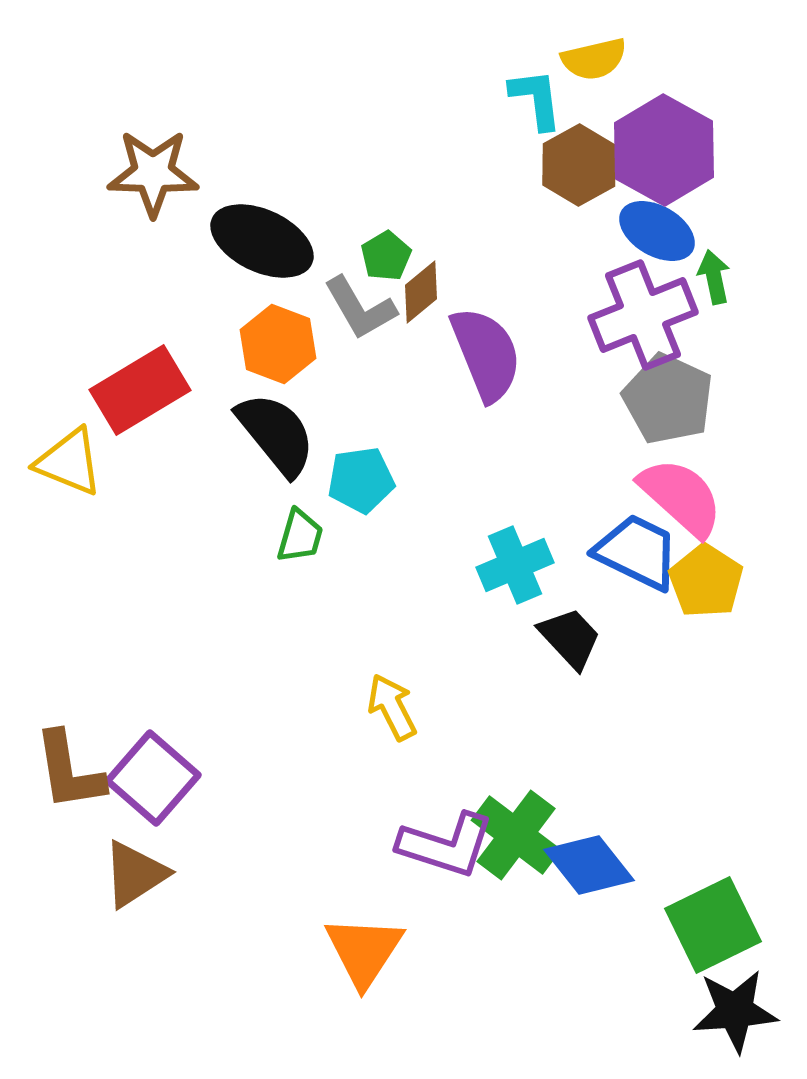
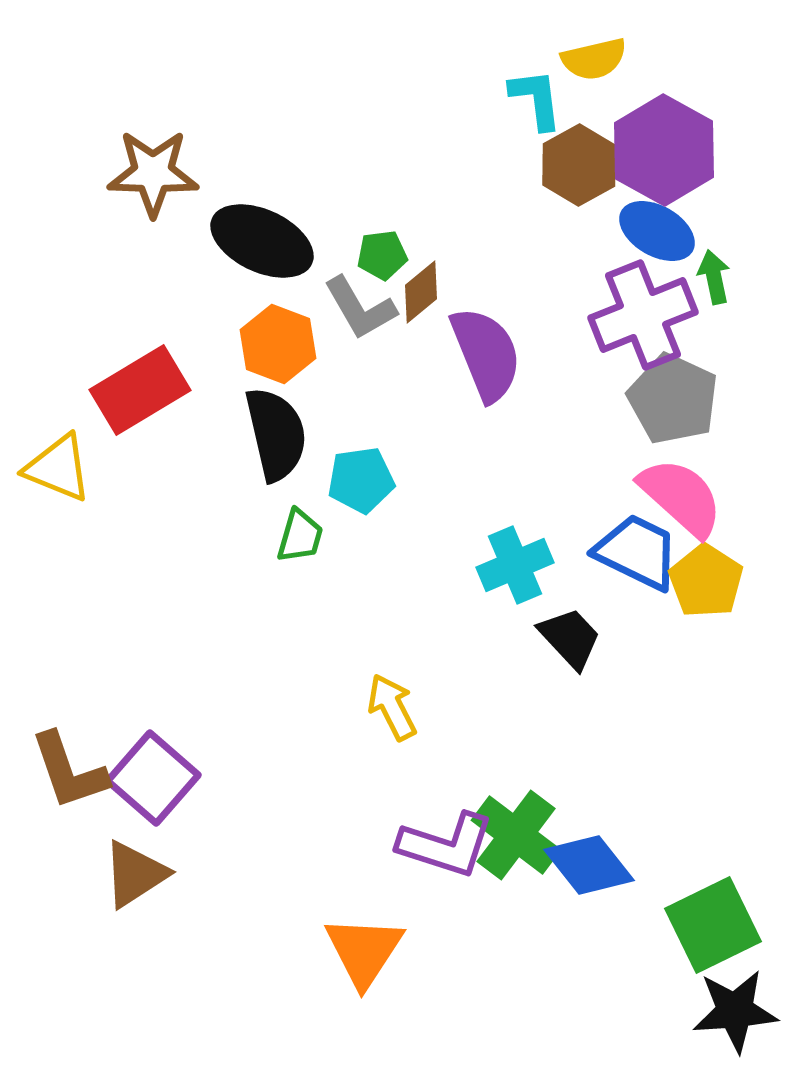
green pentagon: moved 4 px left, 1 px up; rotated 24 degrees clockwise
gray pentagon: moved 5 px right
black semicircle: rotated 26 degrees clockwise
yellow triangle: moved 11 px left, 6 px down
brown L-shape: rotated 10 degrees counterclockwise
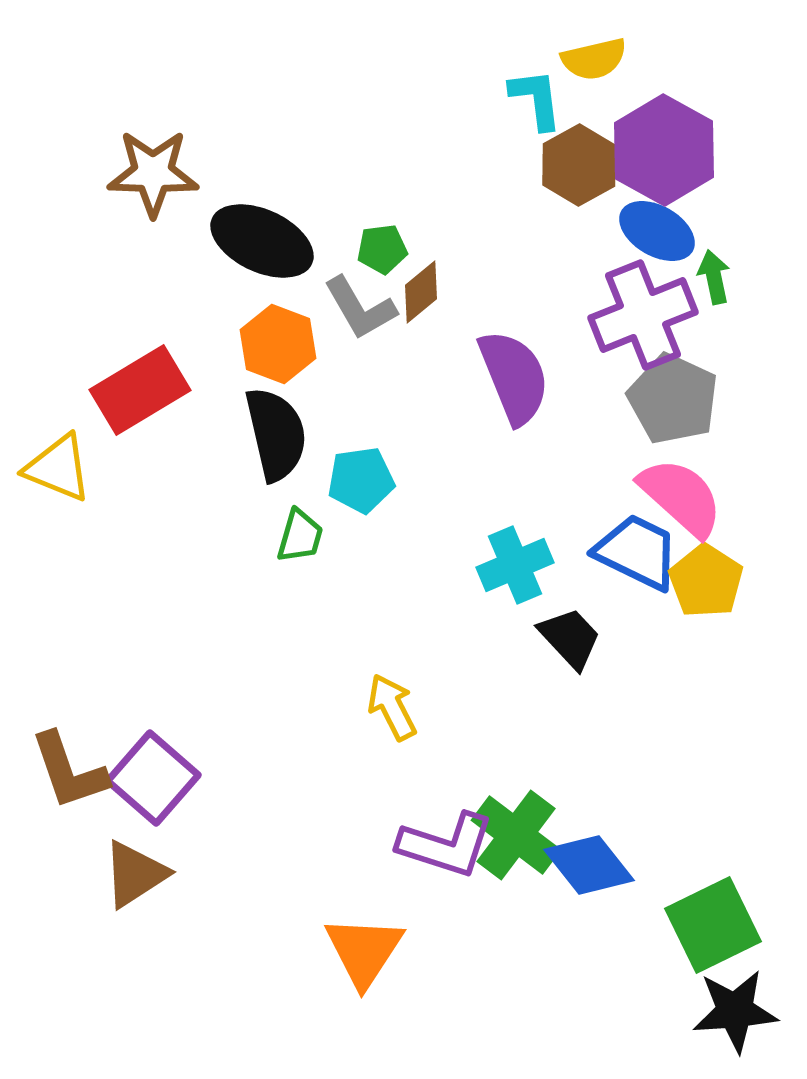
green pentagon: moved 6 px up
purple semicircle: moved 28 px right, 23 px down
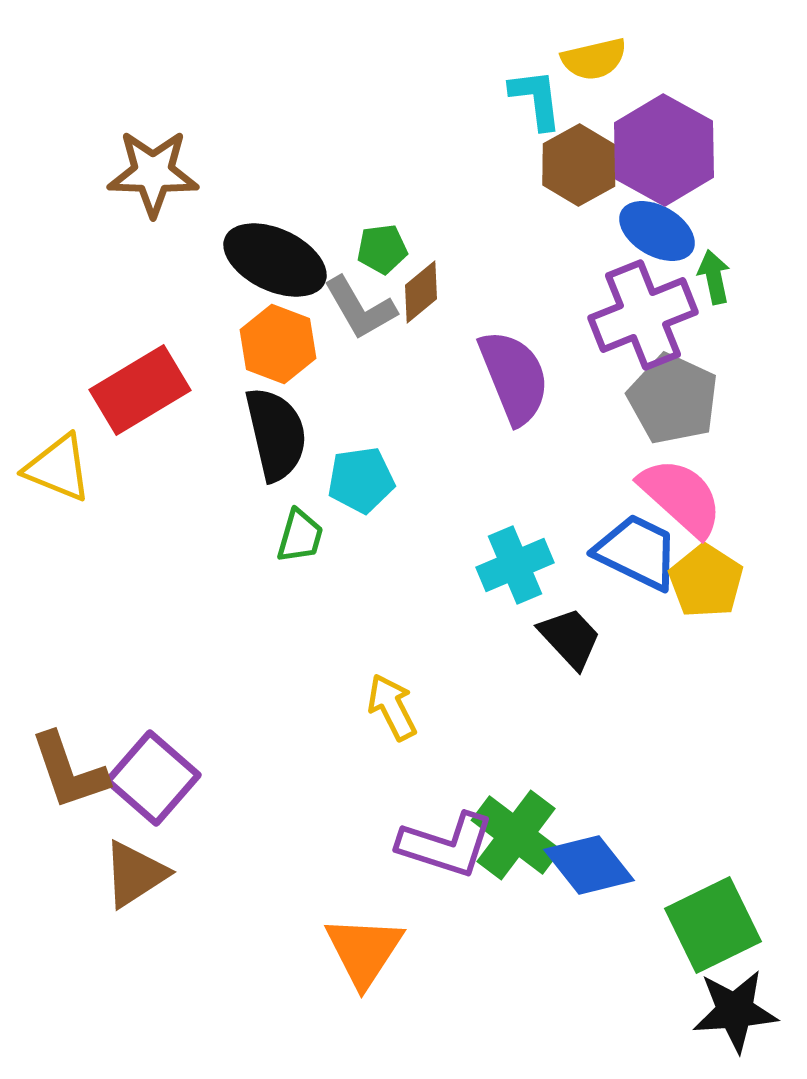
black ellipse: moved 13 px right, 19 px down
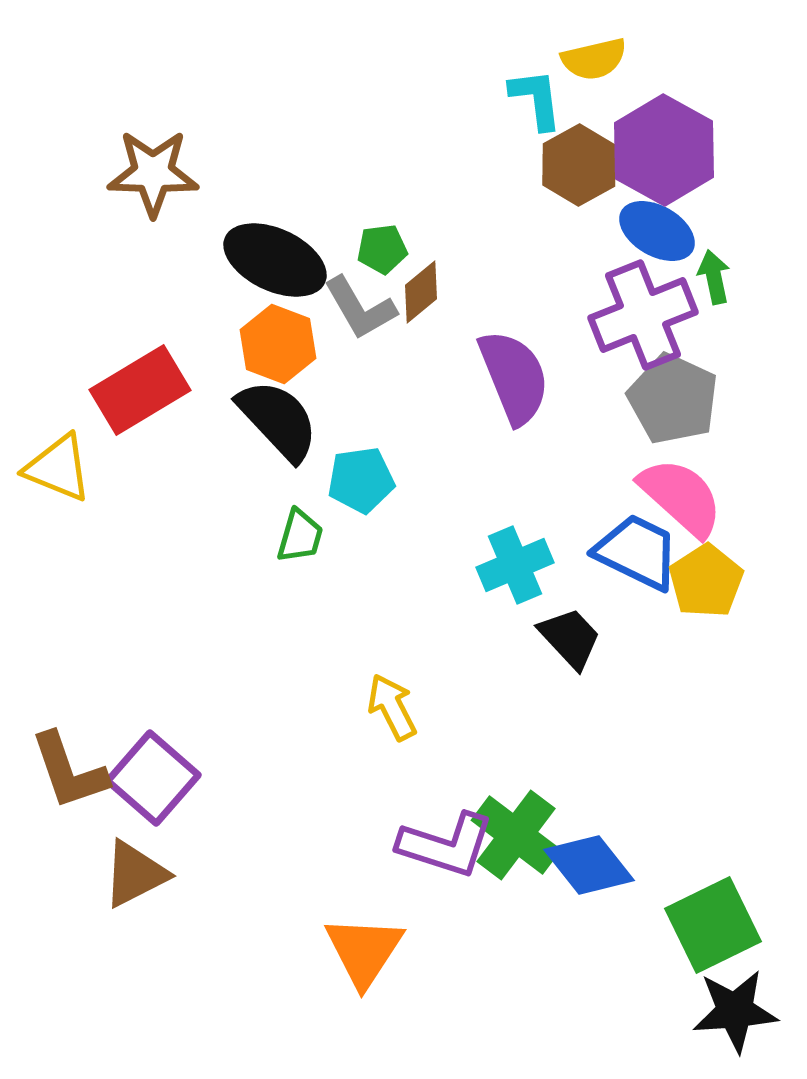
black semicircle: moved 2 px right, 14 px up; rotated 30 degrees counterclockwise
yellow pentagon: rotated 6 degrees clockwise
brown triangle: rotated 6 degrees clockwise
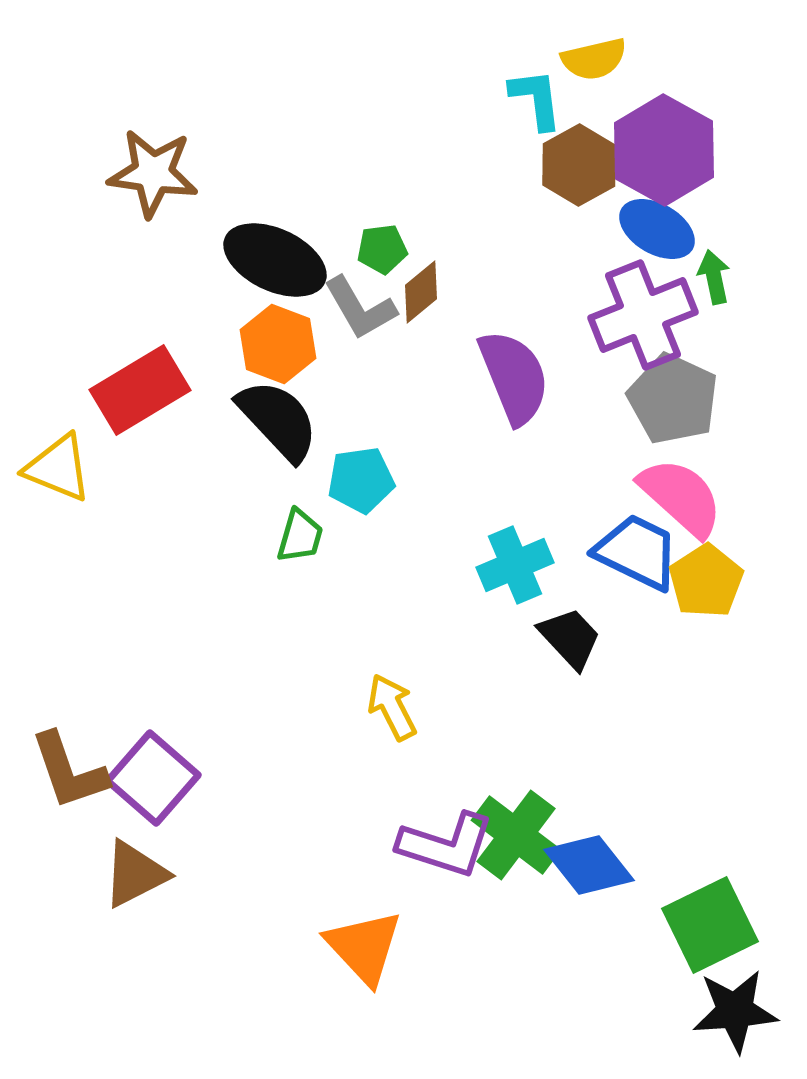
brown star: rotated 6 degrees clockwise
blue ellipse: moved 2 px up
green square: moved 3 px left
orange triangle: moved 4 px up; rotated 16 degrees counterclockwise
